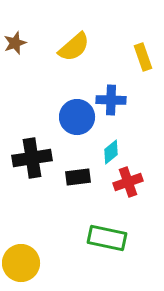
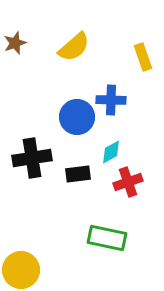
cyan diamond: rotated 10 degrees clockwise
black rectangle: moved 3 px up
yellow circle: moved 7 px down
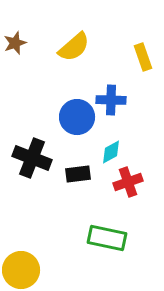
black cross: rotated 30 degrees clockwise
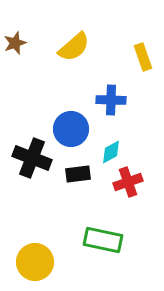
blue circle: moved 6 px left, 12 px down
green rectangle: moved 4 px left, 2 px down
yellow circle: moved 14 px right, 8 px up
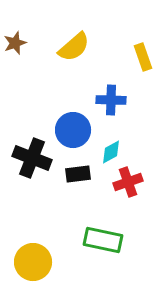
blue circle: moved 2 px right, 1 px down
yellow circle: moved 2 px left
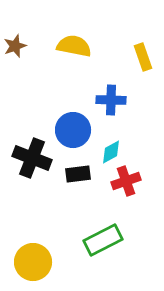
brown star: moved 3 px down
yellow semicircle: moved 1 px up; rotated 128 degrees counterclockwise
red cross: moved 2 px left, 1 px up
green rectangle: rotated 39 degrees counterclockwise
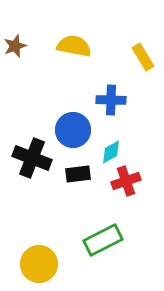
yellow rectangle: rotated 12 degrees counterclockwise
yellow circle: moved 6 px right, 2 px down
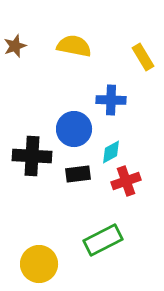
blue circle: moved 1 px right, 1 px up
black cross: moved 2 px up; rotated 18 degrees counterclockwise
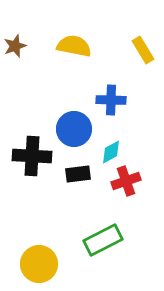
yellow rectangle: moved 7 px up
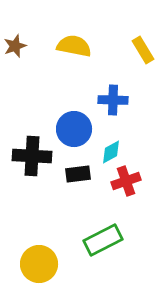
blue cross: moved 2 px right
